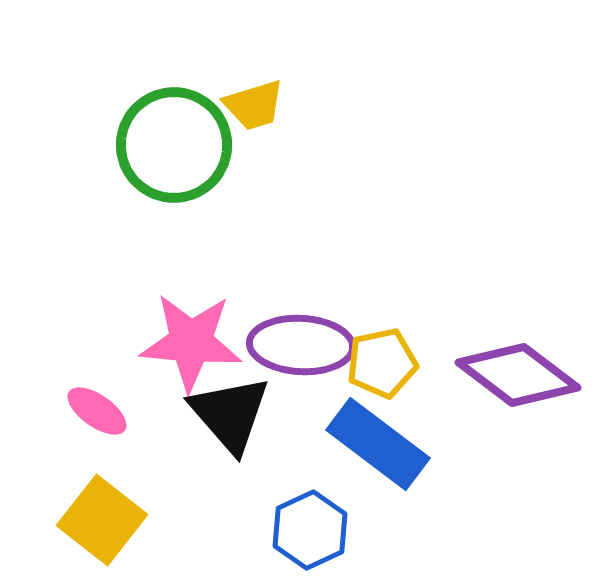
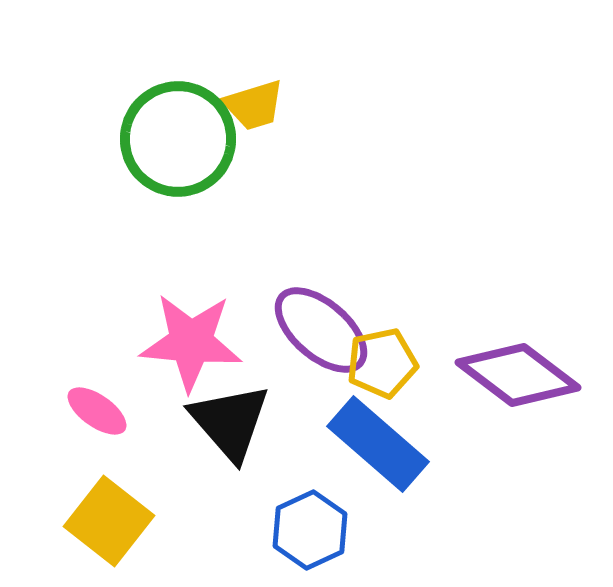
green circle: moved 4 px right, 6 px up
purple ellipse: moved 20 px right, 15 px up; rotated 38 degrees clockwise
black triangle: moved 8 px down
blue rectangle: rotated 4 degrees clockwise
yellow square: moved 7 px right, 1 px down
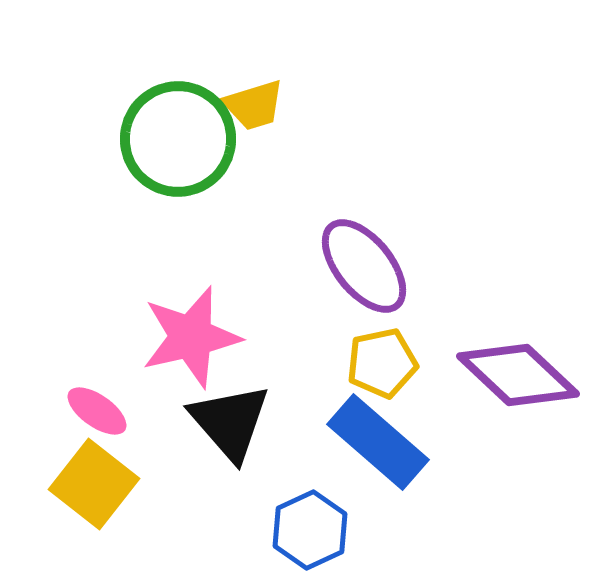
purple ellipse: moved 43 px right, 64 px up; rotated 10 degrees clockwise
pink star: moved 5 px up; rotated 18 degrees counterclockwise
purple diamond: rotated 6 degrees clockwise
blue rectangle: moved 2 px up
yellow square: moved 15 px left, 37 px up
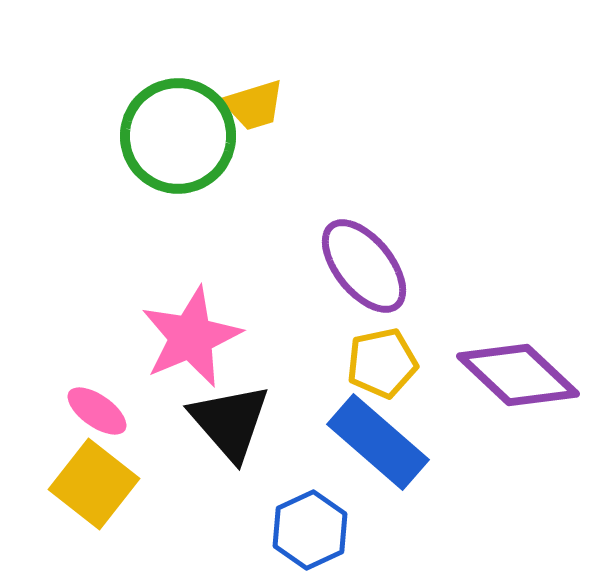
green circle: moved 3 px up
pink star: rotated 10 degrees counterclockwise
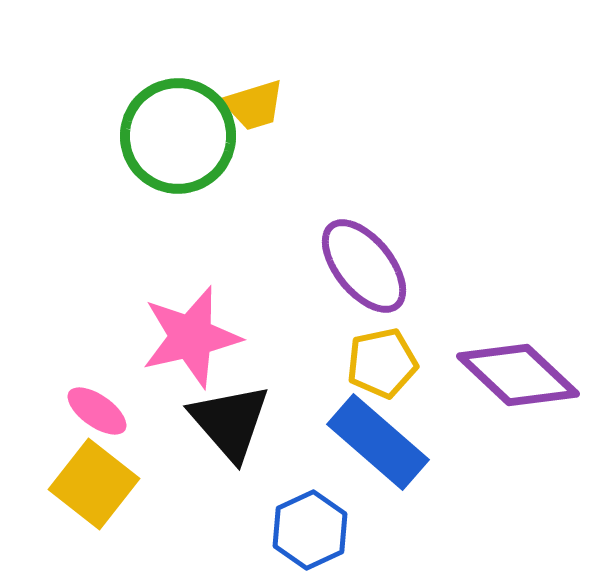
pink star: rotated 10 degrees clockwise
